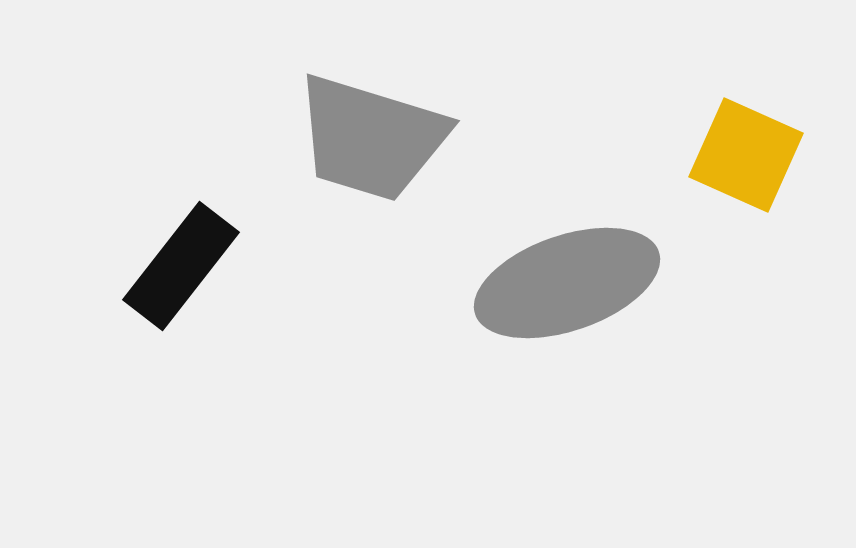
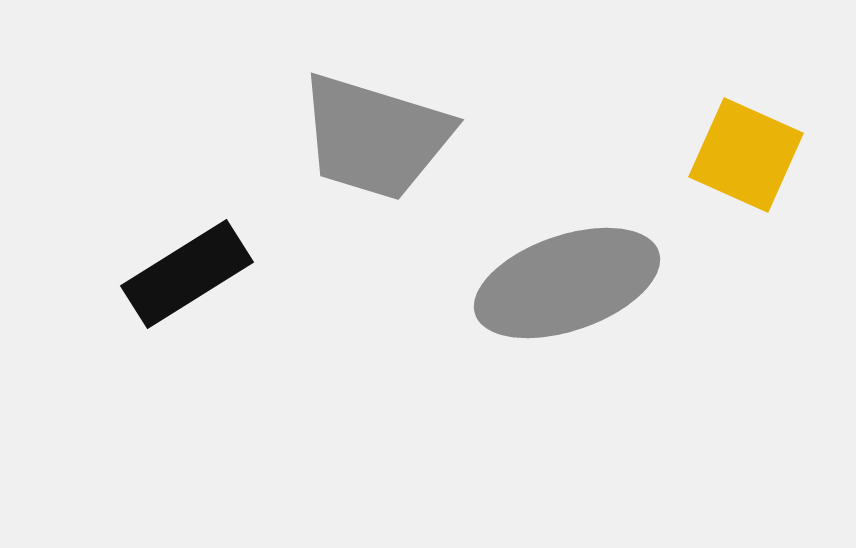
gray trapezoid: moved 4 px right, 1 px up
black rectangle: moved 6 px right, 8 px down; rotated 20 degrees clockwise
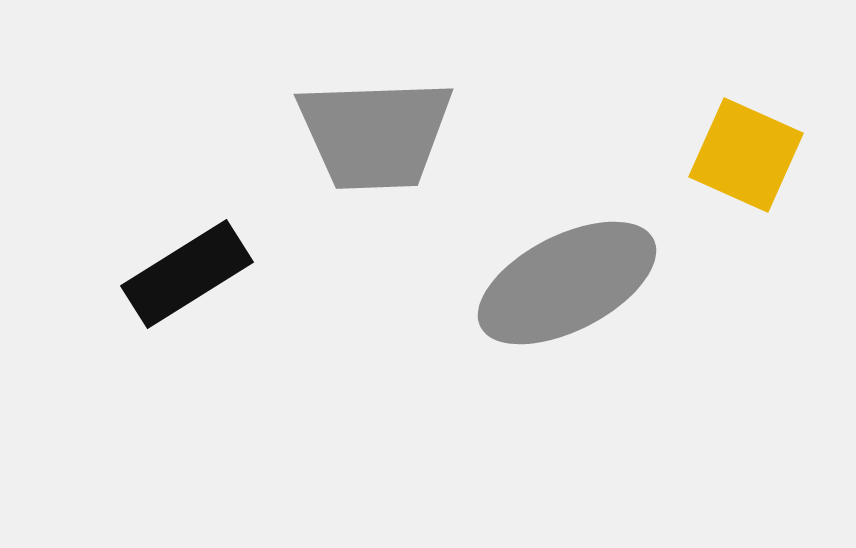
gray trapezoid: moved 3 px up; rotated 19 degrees counterclockwise
gray ellipse: rotated 8 degrees counterclockwise
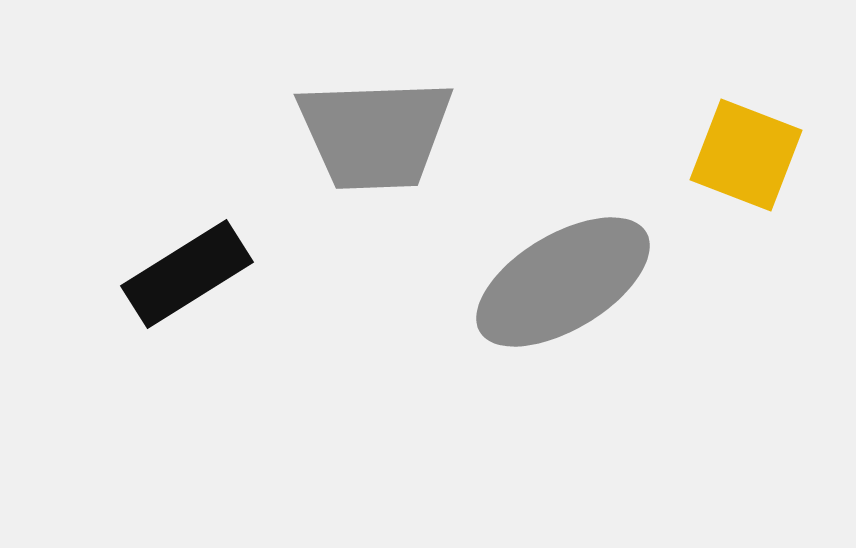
yellow square: rotated 3 degrees counterclockwise
gray ellipse: moved 4 px left, 1 px up; rotated 4 degrees counterclockwise
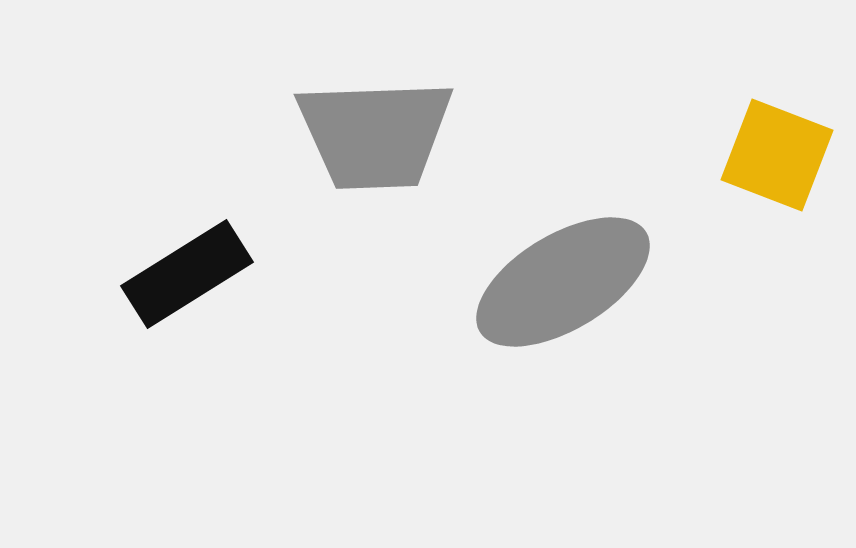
yellow square: moved 31 px right
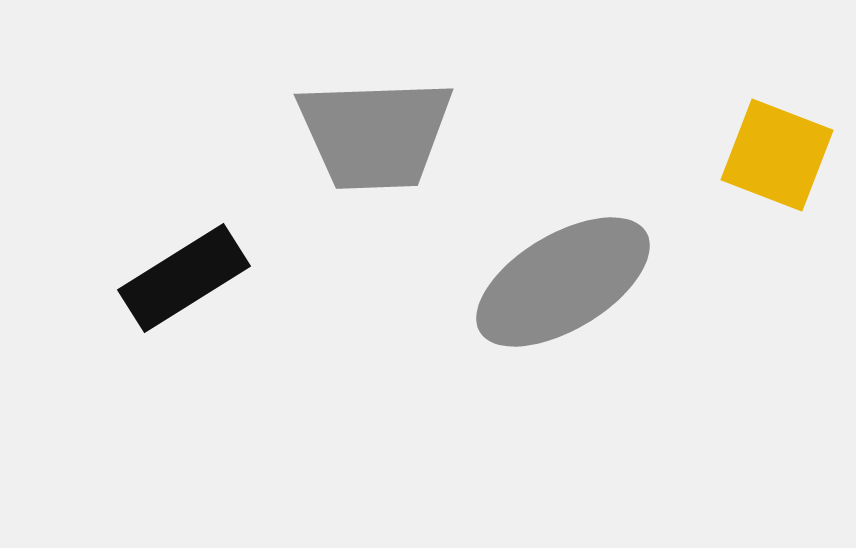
black rectangle: moved 3 px left, 4 px down
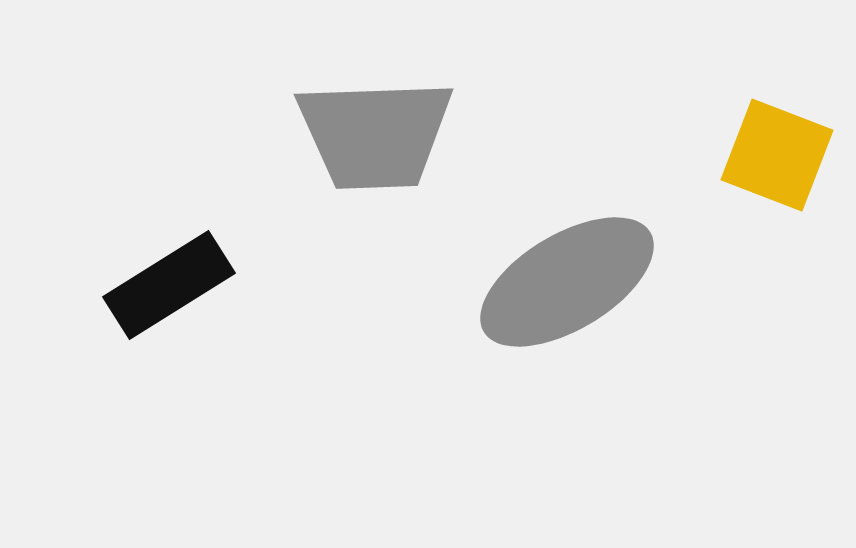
black rectangle: moved 15 px left, 7 px down
gray ellipse: moved 4 px right
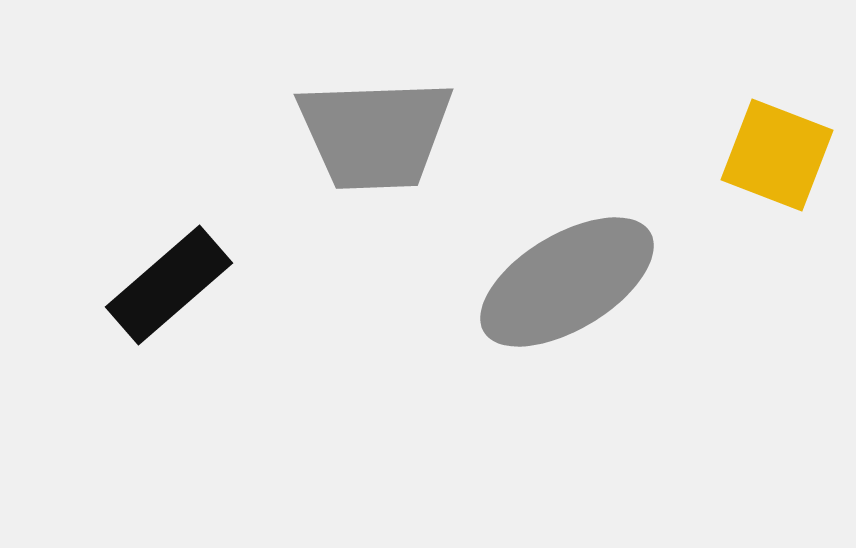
black rectangle: rotated 9 degrees counterclockwise
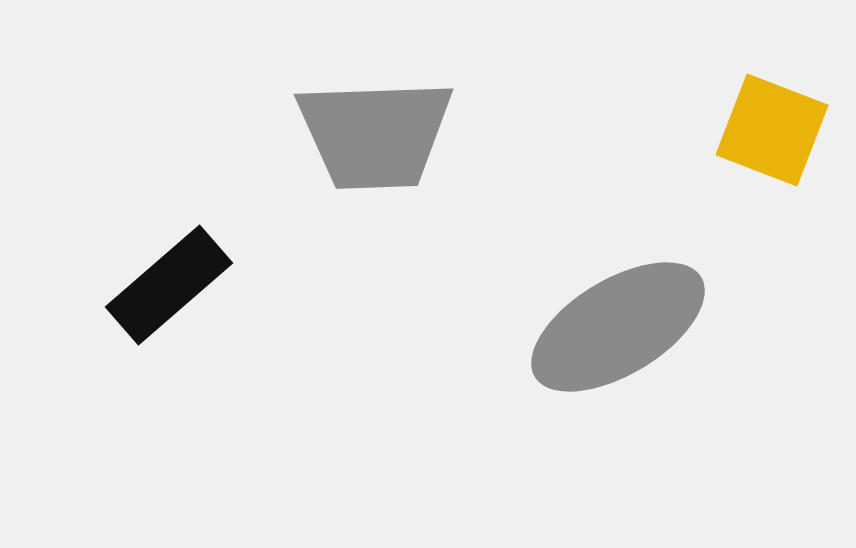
yellow square: moved 5 px left, 25 px up
gray ellipse: moved 51 px right, 45 px down
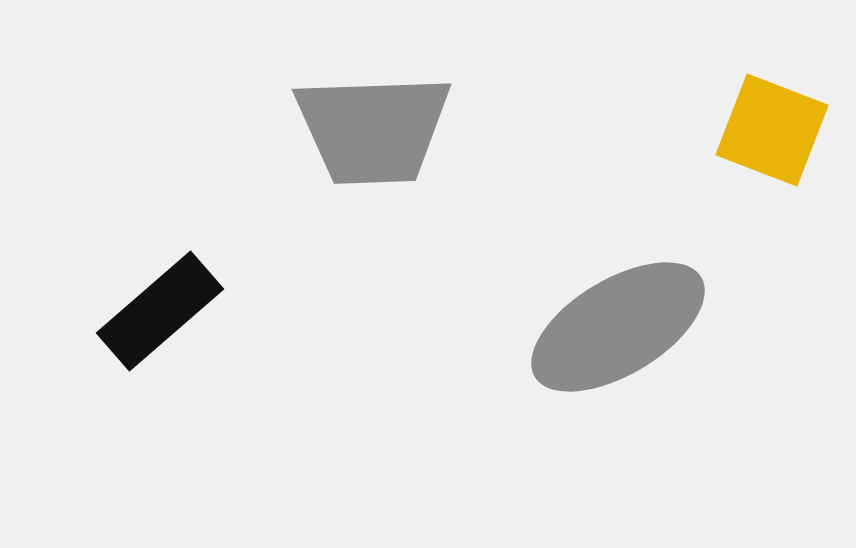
gray trapezoid: moved 2 px left, 5 px up
black rectangle: moved 9 px left, 26 px down
